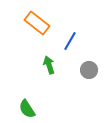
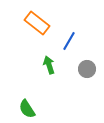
blue line: moved 1 px left
gray circle: moved 2 px left, 1 px up
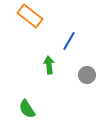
orange rectangle: moved 7 px left, 7 px up
green arrow: rotated 12 degrees clockwise
gray circle: moved 6 px down
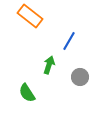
green arrow: rotated 24 degrees clockwise
gray circle: moved 7 px left, 2 px down
green semicircle: moved 16 px up
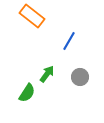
orange rectangle: moved 2 px right
green arrow: moved 2 px left, 9 px down; rotated 18 degrees clockwise
green semicircle: rotated 114 degrees counterclockwise
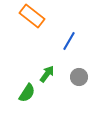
gray circle: moved 1 px left
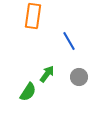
orange rectangle: moved 1 px right; rotated 60 degrees clockwise
blue line: rotated 60 degrees counterclockwise
green semicircle: moved 1 px right, 1 px up
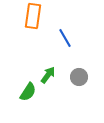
blue line: moved 4 px left, 3 px up
green arrow: moved 1 px right, 1 px down
